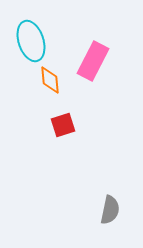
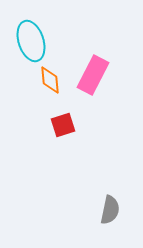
pink rectangle: moved 14 px down
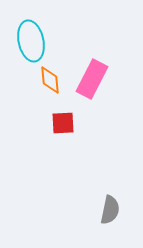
cyan ellipse: rotated 6 degrees clockwise
pink rectangle: moved 1 px left, 4 px down
red square: moved 2 px up; rotated 15 degrees clockwise
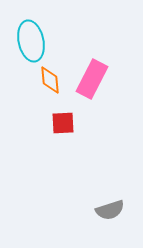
gray semicircle: rotated 60 degrees clockwise
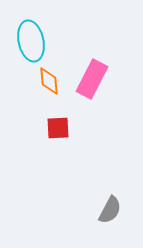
orange diamond: moved 1 px left, 1 px down
red square: moved 5 px left, 5 px down
gray semicircle: rotated 44 degrees counterclockwise
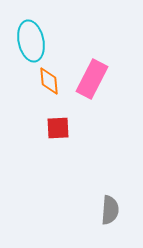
gray semicircle: rotated 24 degrees counterclockwise
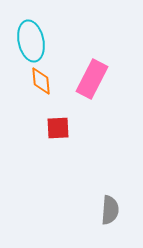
orange diamond: moved 8 px left
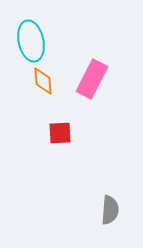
orange diamond: moved 2 px right
red square: moved 2 px right, 5 px down
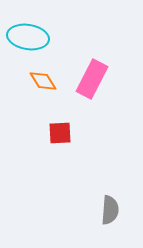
cyan ellipse: moved 3 px left, 4 px up; rotated 69 degrees counterclockwise
orange diamond: rotated 28 degrees counterclockwise
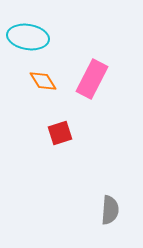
red square: rotated 15 degrees counterclockwise
